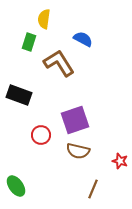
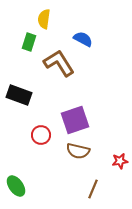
red star: rotated 28 degrees counterclockwise
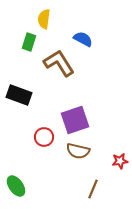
red circle: moved 3 px right, 2 px down
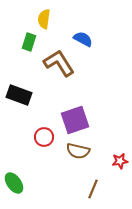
green ellipse: moved 2 px left, 3 px up
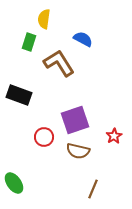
red star: moved 6 px left, 25 px up; rotated 21 degrees counterclockwise
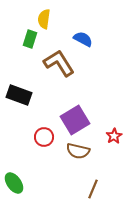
green rectangle: moved 1 px right, 3 px up
purple square: rotated 12 degrees counterclockwise
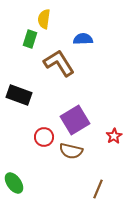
blue semicircle: rotated 30 degrees counterclockwise
brown semicircle: moved 7 px left
brown line: moved 5 px right
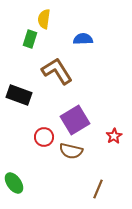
brown L-shape: moved 2 px left, 8 px down
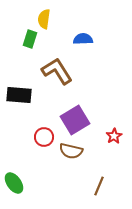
black rectangle: rotated 15 degrees counterclockwise
brown line: moved 1 px right, 3 px up
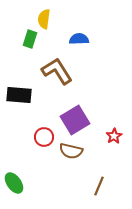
blue semicircle: moved 4 px left
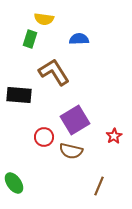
yellow semicircle: rotated 90 degrees counterclockwise
brown L-shape: moved 3 px left, 1 px down
